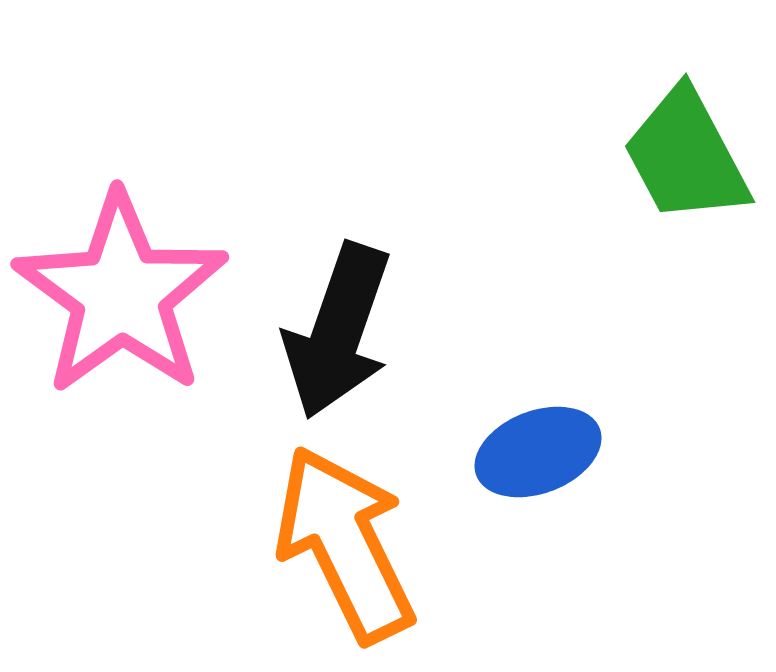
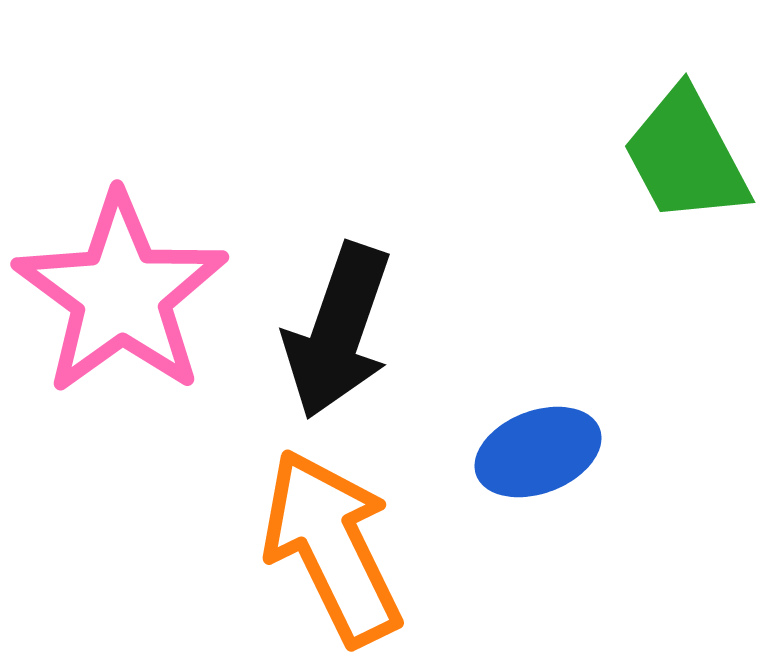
orange arrow: moved 13 px left, 3 px down
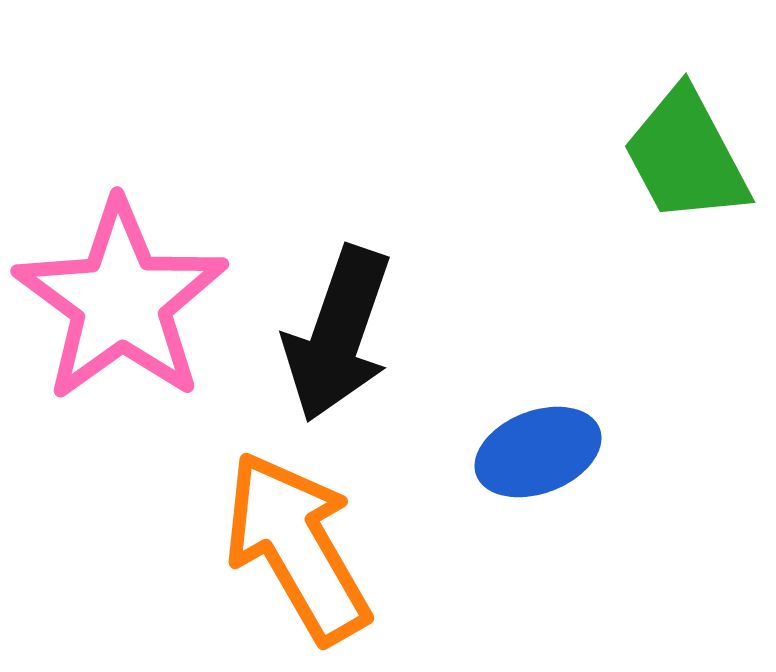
pink star: moved 7 px down
black arrow: moved 3 px down
orange arrow: moved 35 px left; rotated 4 degrees counterclockwise
